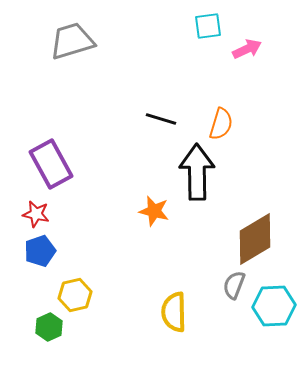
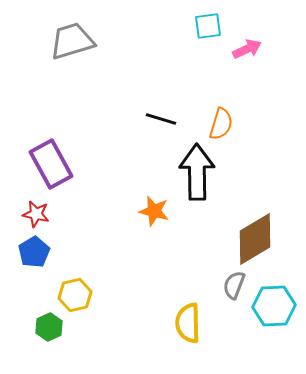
blue pentagon: moved 6 px left, 1 px down; rotated 12 degrees counterclockwise
yellow semicircle: moved 14 px right, 11 px down
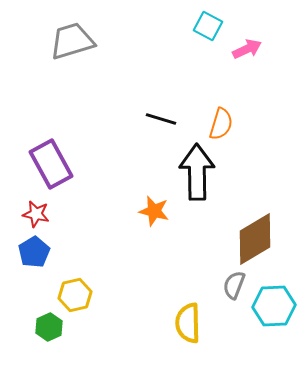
cyan square: rotated 36 degrees clockwise
